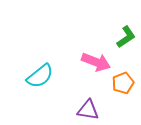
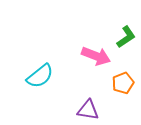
pink arrow: moved 6 px up
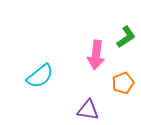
pink arrow: moved 1 px up; rotated 76 degrees clockwise
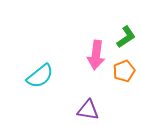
orange pentagon: moved 1 px right, 12 px up
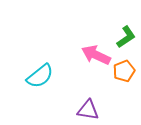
pink arrow: rotated 108 degrees clockwise
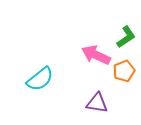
cyan semicircle: moved 3 px down
purple triangle: moved 9 px right, 7 px up
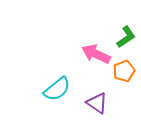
pink arrow: moved 1 px up
cyan semicircle: moved 17 px right, 10 px down
purple triangle: rotated 25 degrees clockwise
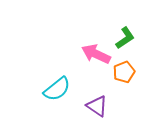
green L-shape: moved 1 px left, 1 px down
orange pentagon: moved 1 px down
purple triangle: moved 3 px down
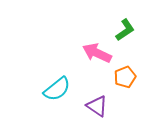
green L-shape: moved 8 px up
pink arrow: moved 1 px right, 1 px up
orange pentagon: moved 1 px right, 5 px down
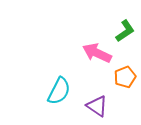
green L-shape: moved 1 px down
cyan semicircle: moved 2 px right, 2 px down; rotated 24 degrees counterclockwise
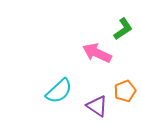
green L-shape: moved 2 px left, 2 px up
orange pentagon: moved 14 px down
cyan semicircle: rotated 20 degrees clockwise
